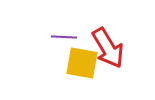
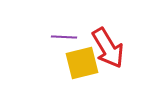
yellow square: rotated 24 degrees counterclockwise
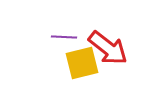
red arrow: rotated 21 degrees counterclockwise
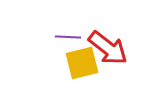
purple line: moved 4 px right
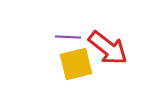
yellow square: moved 6 px left, 1 px down
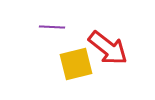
purple line: moved 16 px left, 10 px up
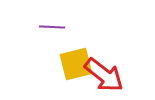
red arrow: moved 4 px left, 27 px down
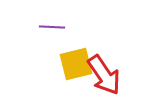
red arrow: rotated 18 degrees clockwise
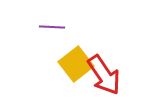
yellow square: rotated 24 degrees counterclockwise
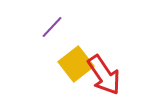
purple line: rotated 50 degrees counterclockwise
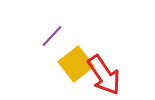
purple line: moved 9 px down
